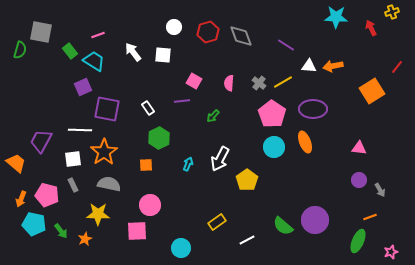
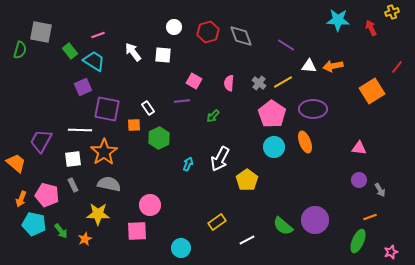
cyan star at (336, 17): moved 2 px right, 3 px down
orange square at (146, 165): moved 12 px left, 40 px up
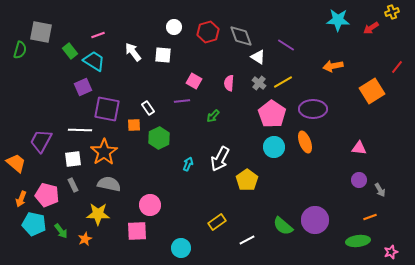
red arrow at (371, 28): rotated 98 degrees counterclockwise
white triangle at (309, 66): moved 51 px left, 9 px up; rotated 28 degrees clockwise
green ellipse at (358, 241): rotated 60 degrees clockwise
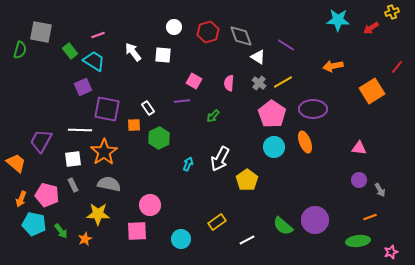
cyan circle at (181, 248): moved 9 px up
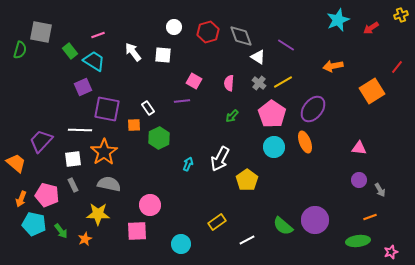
yellow cross at (392, 12): moved 9 px right, 3 px down
cyan star at (338, 20): rotated 25 degrees counterclockwise
purple ellipse at (313, 109): rotated 52 degrees counterclockwise
green arrow at (213, 116): moved 19 px right
purple trapezoid at (41, 141): rotated 15 degrees clockwise
cyan circle at (181, 239): moved 5 px down
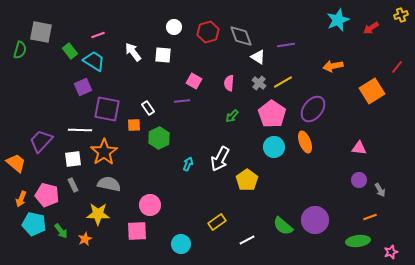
purple line at (286, 45): rotated 42 degrees counterclockwise
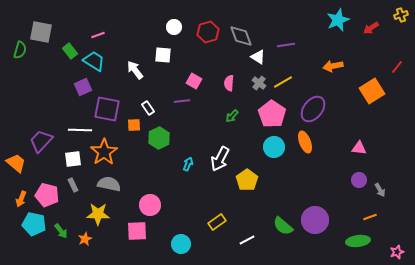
white arrow at (133, 52): moved 2 px right, 18 px down
pink star at (391, 252): moved 6 px right
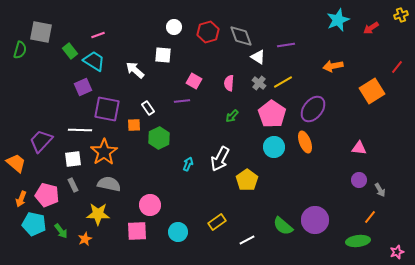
white arrow at (135, 70): rotated 12 degrees counterclockwise
orange line at (370, 217): rotated 32 degrees counterclockwise
cyan circle at (181, 244): moved 3 px left, 12 px up
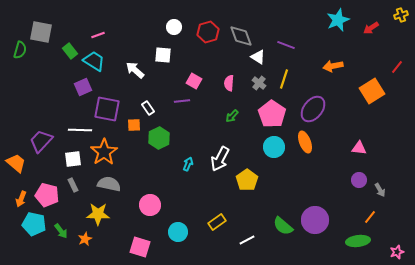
purple line at (286, 45): rotated 30 degrees clockwise
yellow line at (283, 82): moved 1 px right, 3 px up; rotated 42 degrees counterclockwise
pink square at (137, 231): moved 3 px right, 16 px down; rotated 20 degrees clockwise
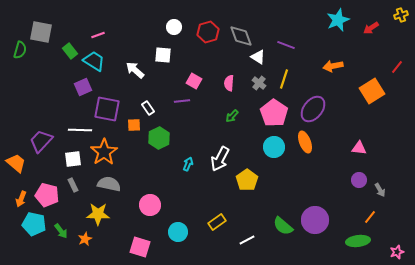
pink pentagon at (272, 114): moved 2 px right, 1 px up
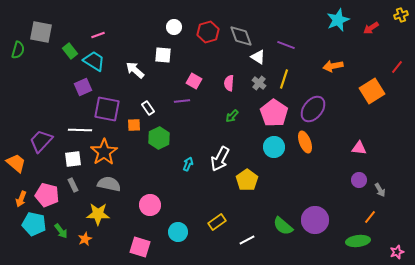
green semicircle at (20, 50): moved 2 px left
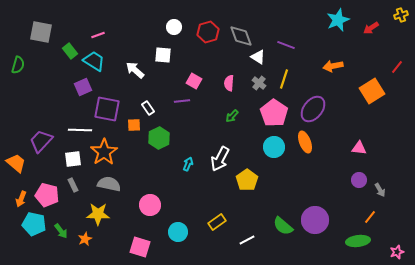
green semicircle at (18, 50): moved 15 px down
